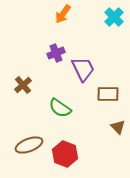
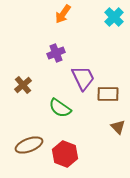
purple trapezoid: moved 9 px down
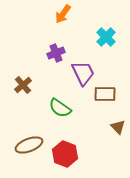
cyan cross: moved 8 px left, 20 px down
purple trapezoid: moved 5 px up
brown rectangle: moved 3 px left
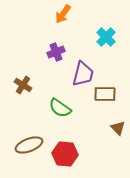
purple cross: moved 1 px up
purple trapezoid: moved 1 px down; rotated 40 degrees clockwise
brown cross: rotated 18 degrees counterclockwise
brown triangle: moved 1 px down
red hexagon: rotated 15 degrees counterclockwise
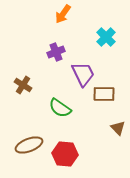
purple trapezoid: rotated 40 degrees counterclockwise
brown rectangle: moved 1 px left
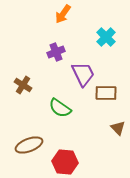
brown rectangle: moved 2 px right, 1 px up
red hexagon: moved 8 px down
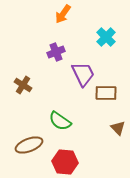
green semicircle: moved 13 px down
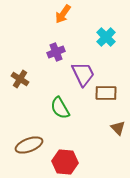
brown cross: moved 3 px left, 6 px up
green semicircle: moved 13 px up; rotated 25 degrees clockwise
